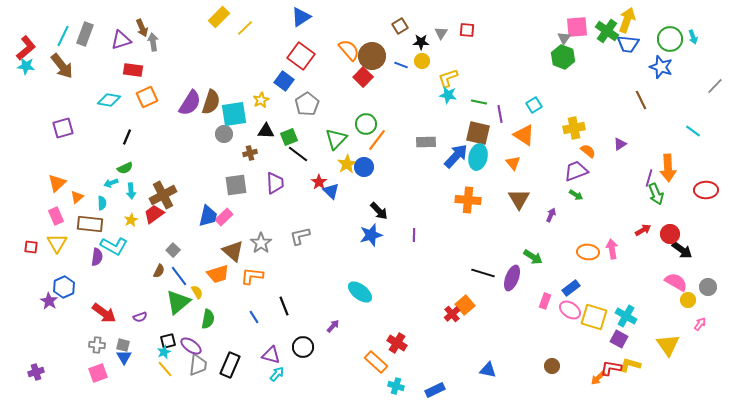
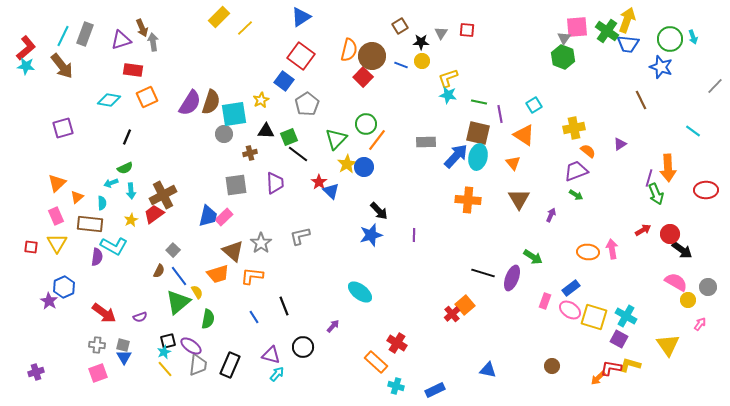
orange semicircle at (349, 50): rotated 55 degrees clockwise
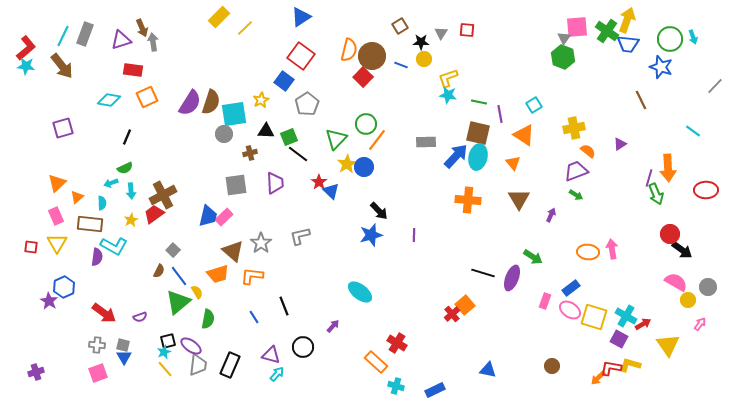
yellow circle at (422, 61): moved 2 px right, 2 px up
red arrow at (643, 230): moved 94 px down
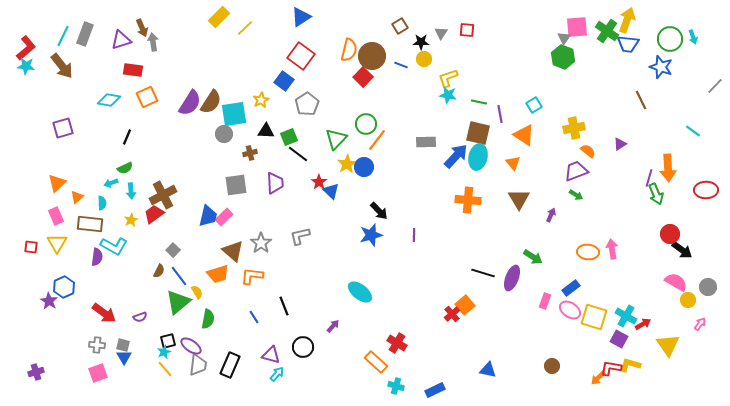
brown semicircle at (211, 102): rotated 15 degrees clockwise
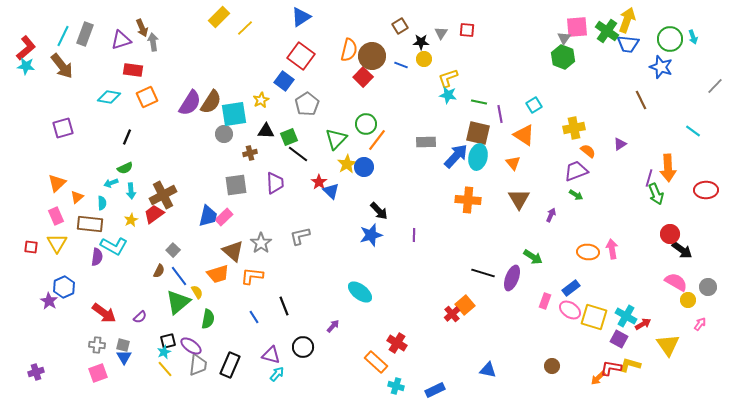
cyan diamond at (109, 100): moved 3 px up
purple semicircle at (140, 317): rotated 24 degrees counterclockwise
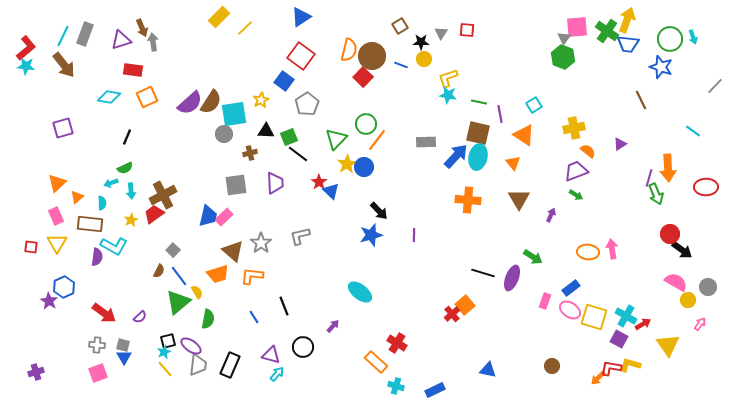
brown arrow at (62, 66): moved 2 px right, 1 px up
purple semicircle at (190, 103): rotated 16 degrees clockwise
red ellipse at (706, 190): moved 3 px up
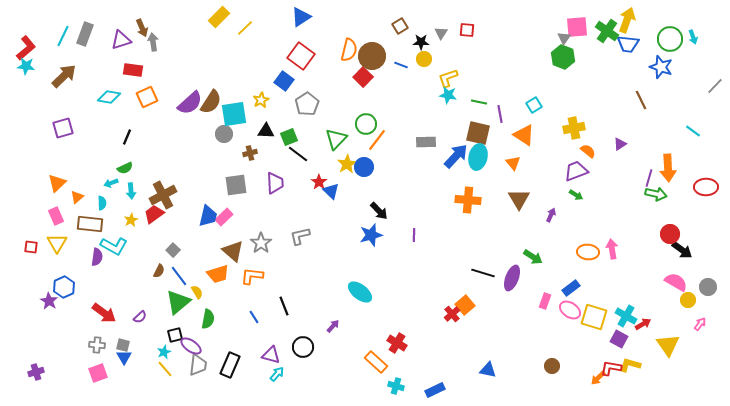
brown arrow at (64, 65): moved 11 px down; rotated 96 degrees counterclockwise
green arrow at (656, 194): rotated 55 degrees counterclockwise
black square at (168, 341): moved 7 px right, 6 px up
